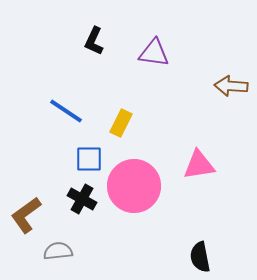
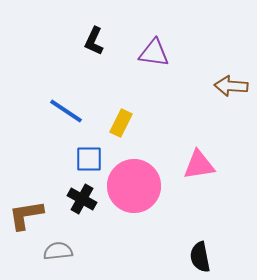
brown L-shape: rotated 27 degrees clockwise
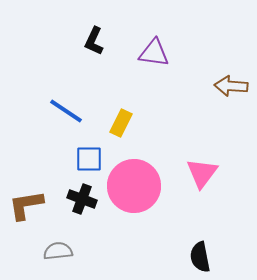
pink triangle: moved 3 px right, 8 px down; rotated 44 degrees counterclockwise
black cross: rotated 8 degrees counterclockwise
brown L-shape: moved 10 px up
